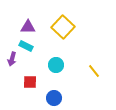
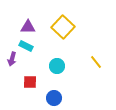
cyan circle: moved 1 px right, 1 px down
yellow line: moved 2 px right, 9 px up
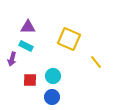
yellow square: moved 6 px right, 12 px down; rotated 20 degrees counterclockwise
cyan circle: moved 4 px left, 10 px down
red square: moved 2 px up
blue circle: moved 2 px left, 1 px up
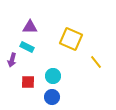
purple triangle: moved 2 px right
yellow square: moved 2 px right
cyan rectangle: moved 1 px right, 1 px down
purple arrow: moved 1 px down
red square: moved 2 px left, 2 px down
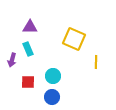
yellow square: moved 3 px right
cyan rectangle: moved 1 px right, 2 px down; rotated 40 degrees clockwise
yellow line: rotated 40 degrees clockwise
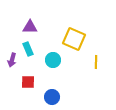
cyan circle: moved 16 px up
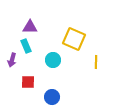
cyan rectangle: moved 2 px left, 3 px up
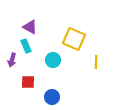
purple triangle: rotated 28 degrees clockwise
